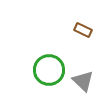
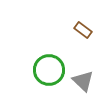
brown rectangle: rotated 12 degrees clockwise
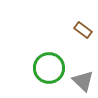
green circle: moved 2 px up
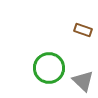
brown rectangle: rotated 18 degrees counterclockwise
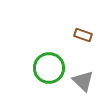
brown rectangle: moved 5 px down
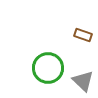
green circle: moved 1 px left
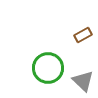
brown rectangle: rotated 48 degrees counterclockwise
